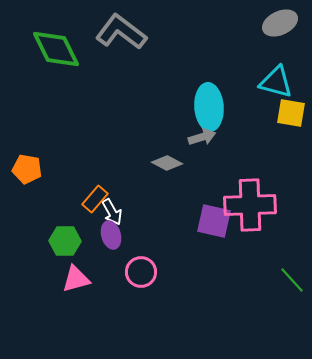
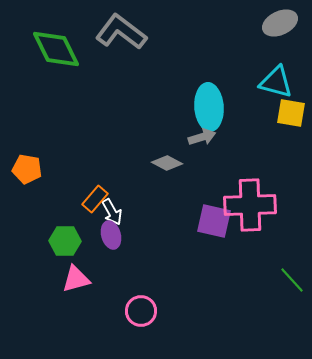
pink circle: moved 39 px down
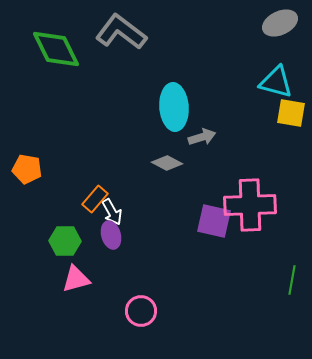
cyan ellipse: moved 35 px left
green line: rotated 52 degrees clockwise
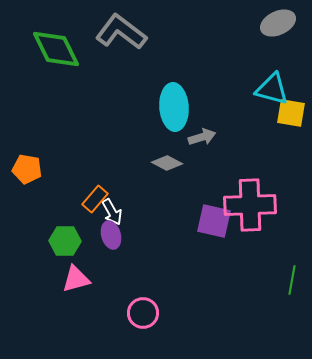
gray ellipse: moved 2 px left
cyan triangle: moved 4 px left, 7 px down
pink circle: moved 2 px right, 2 px down
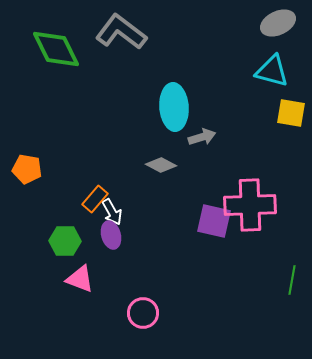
cyan triangle: moved 18 px up
gray diamond: moved 6 px left, 2 px down
pink triangle: moved 4 px right; rotated 36 degrees clockwise
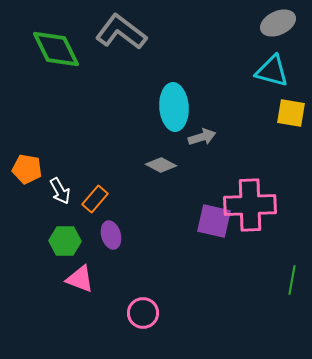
white arrow: moved 52 px left, 21 px up
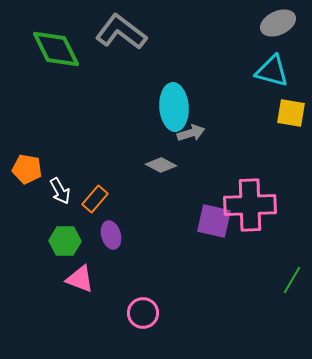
gray arrow: moved 11 px left, 4 px up
green line: rotated 20 degrees clockwise
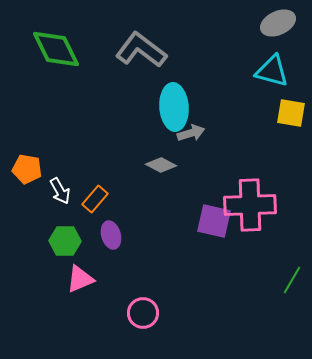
gray L-shape: moved 20 px right, 18 px down
pink triangle: rotated 44 degrees counterclockwise
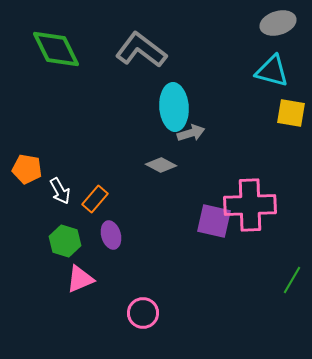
gray ellipse: rotated 8 degrees clockwise
green hexagon: rotated 16 degrees clockwise
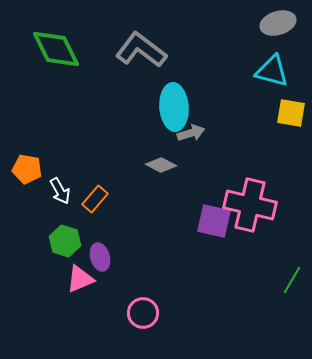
pink cross: rotated 15 degrees clockwise
purple ellipse: moved 11 px left, 22 px down
